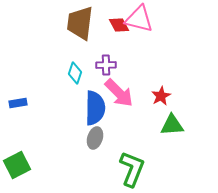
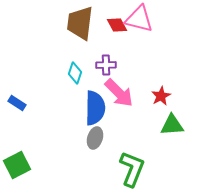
red diamond: moved 2 px left
blue rectangle: moved 1 px left; rotated 42 degrees clockwise
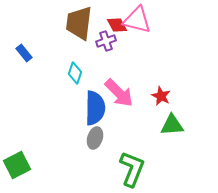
pink triangle: moved 2 px left, 1 px down
brown trapezoid: moved 1 px left
purple cross: moved 24 px up; rotated 18 degrees counterclockwise
red star: rotated 18 degrees counterclockwise
blue rectangle: moved 7 px right, 50 px up; rotated 18 degrees clockwise
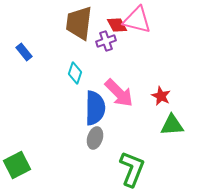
blue rectangle: moved 1 px up
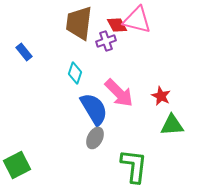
blue semicircle: moved 1 px left, 1 px down; rotated 32 degrees counterclockwise
gray ellipse: rotated 10 degrees clockwise
green L-shape: moved 2 px right, 3 px up; rotated 15 degrees counterclockwise
